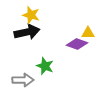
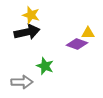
gray arrow: moved 1 px left, 2 px down
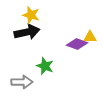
yellow triangle: moved 2 px right, 4 px down
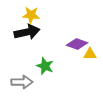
yellow star: rotated 12 degrees counterclockwise
yellow triangle: moved 17 px down
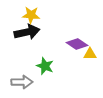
purple diamond: rotated 15 degrees clockwise
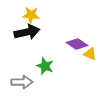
yellow triangle: rotated 24 degrees clockwise
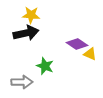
black arrow: moved 1 px left, 1 px down
